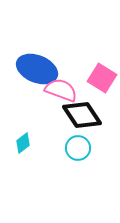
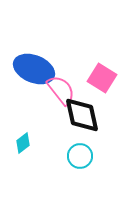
blue ellipse: moved 3 px left
pink semicircle: rotated 32 degrees clockwise
black diamond: rotated 21 degrees clockwise
cyan circle: moved 2 px right, 8 px down
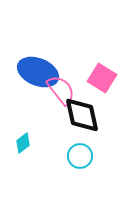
blue ellipse: moved 4 px right, 3 px down
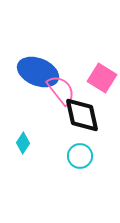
cyan diamond: rotated 20 degrees counterclockwise
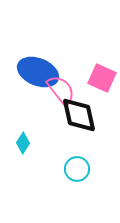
pink square: rotated 8 degrees counterclockwise
black diamond: moved 3 px left
cyan circle: moved 3 px left, 13 px down
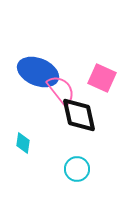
cyan diamond: rotated 25 degrees counterclockwise
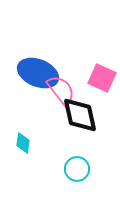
blue ellipse: moved 1 px down
black diamond: moved 1 px right
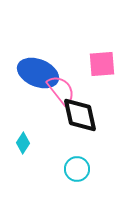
pink square: moved 14 px up; rotated 28 degrees counterclockwise
cyan diamond: rotated 25 degrees clockwise
